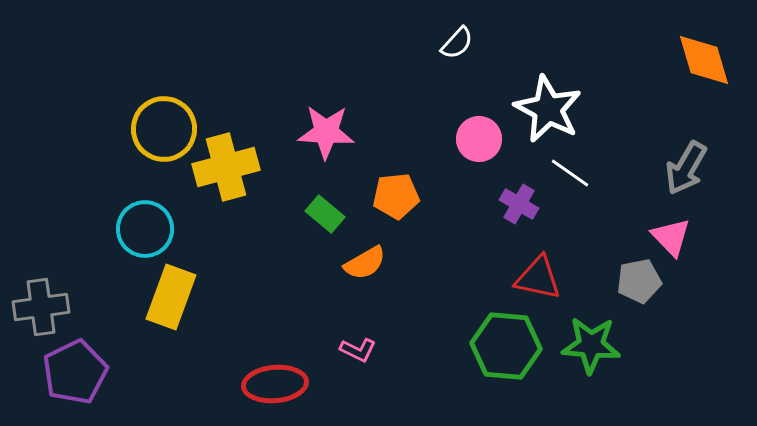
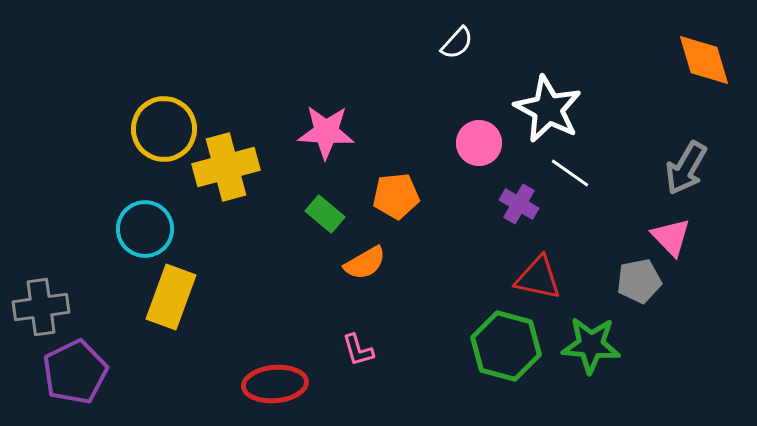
pink circle: moved 4 px down
green hexagon: rotated 10 degrees clockwise
pink L-shape: rotated 48 degrees clockwise
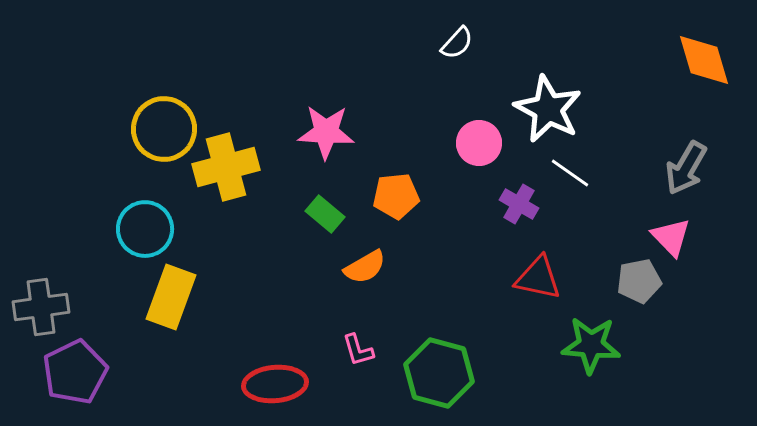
orange semicircle: moved 4 px down
green hexagon: moved 67 px left, 27 px down
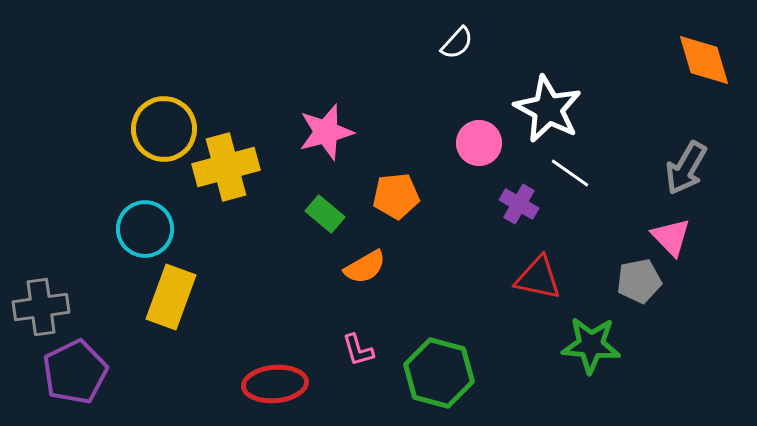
pink star: rotated 18 degrees counterclockwise
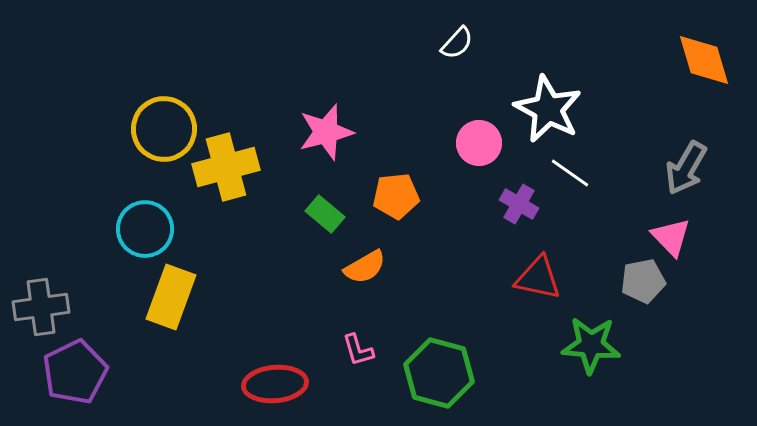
gray pentagon: moved 4 px right
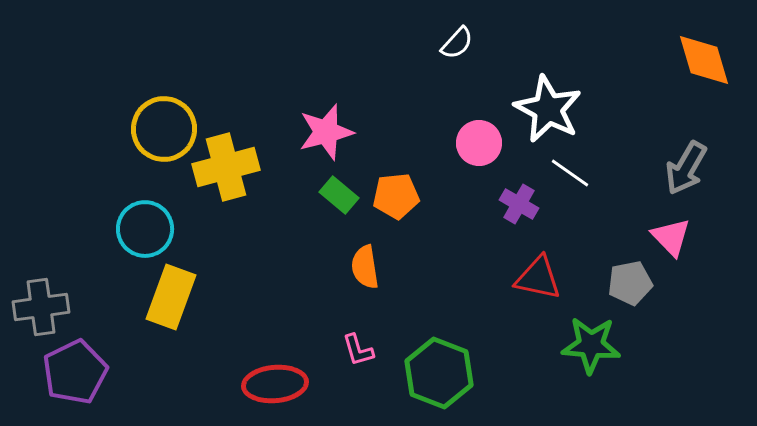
green rectangle: moved 14 px right, 19 px up
orange semicircle: rotated 111 degrees clockwise
gray pentagon: moved 13 px left, 2 px down
green hexagon: rotated 6 degrees clockwise
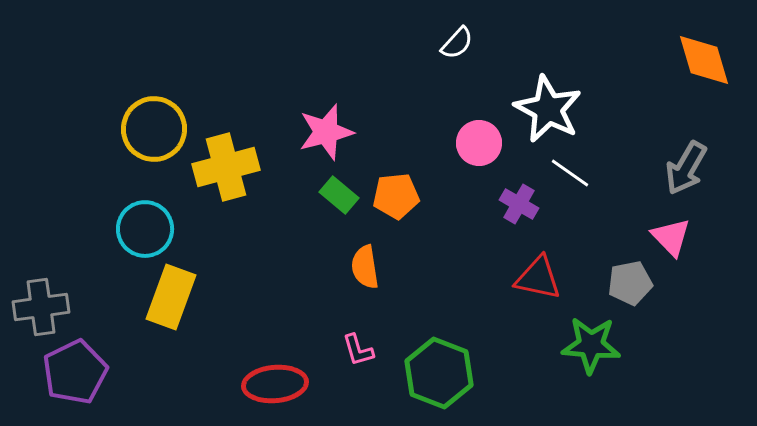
yellow circle: moved 10 px left
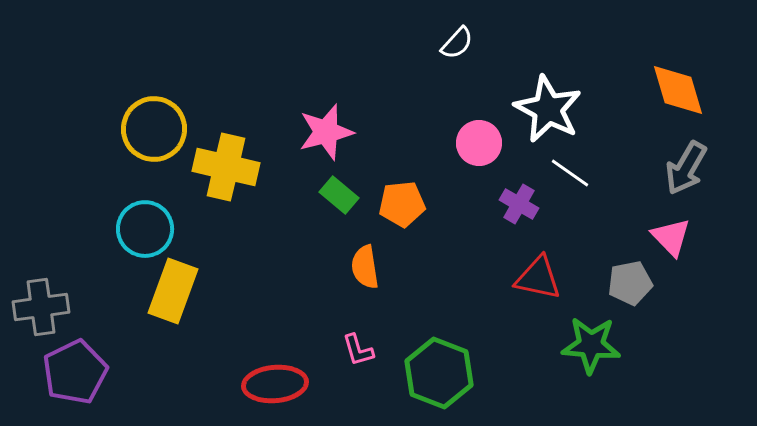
orange diamond: moved 26 px left, 30 px down
yellow cross: rotated 28 degrees clockwise
orange pentagon: moved 6 px right, 8 px down
yellow rectangle: moved 2 px right, 6 px up
